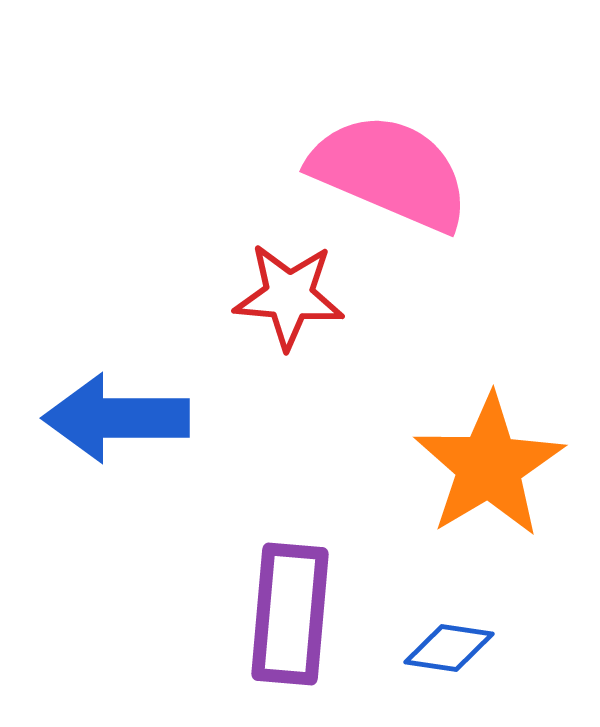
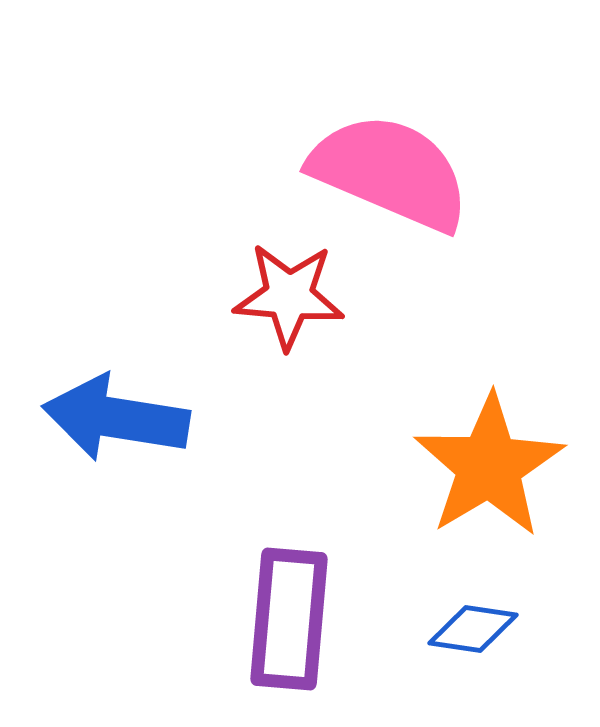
blue arrow: rotated 9 degrees clockwise
purple rectangle: moved 1 px left, 5 px down
blue diamond: moved 24 px right, 19 px up
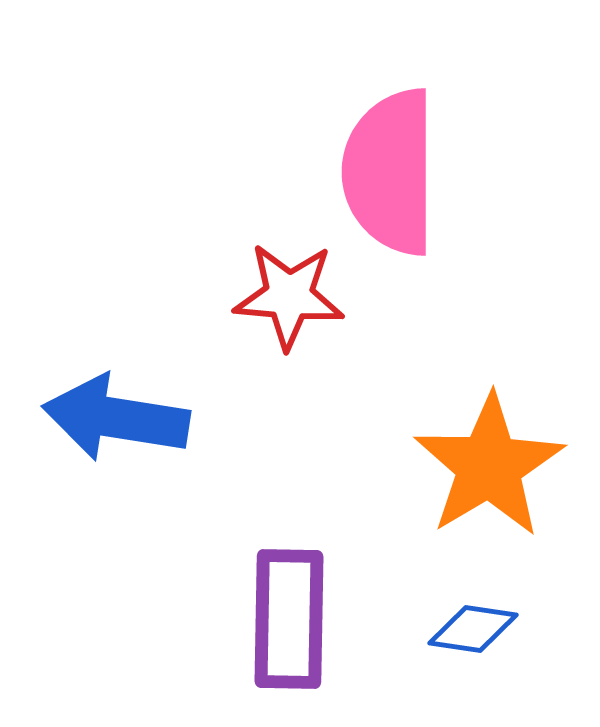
pink semicircle: rotated 113 degrees counterclockwise
purple rectangle: rotated 4 degrees counterclockwise
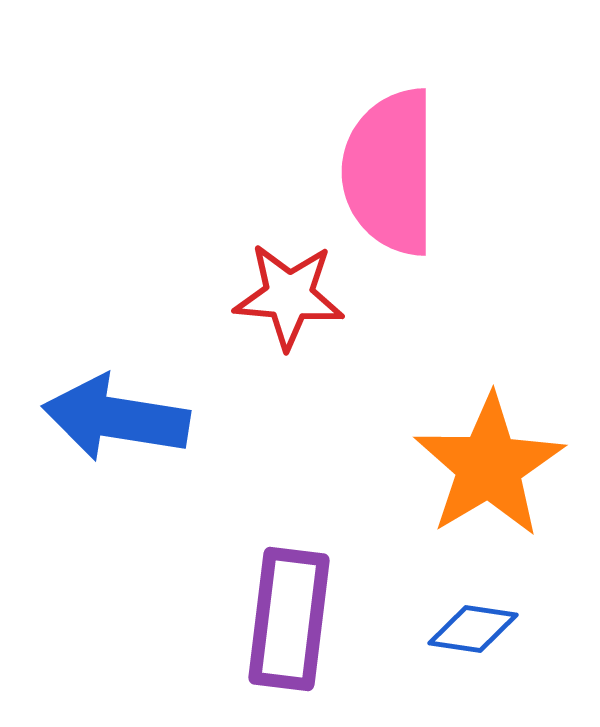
purple rectangle: rotated 6 degrees clockwise
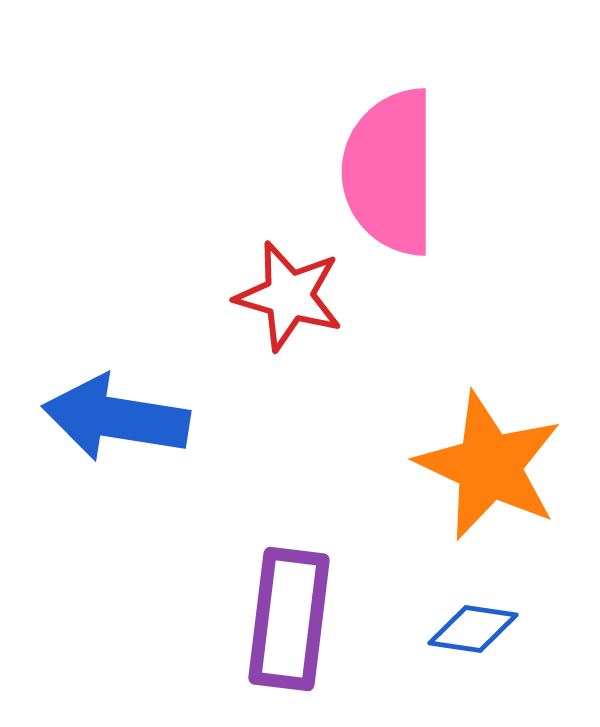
red star: rotated 11 degrees clockwise
orange star: rotated 16 degrees counterclockwise
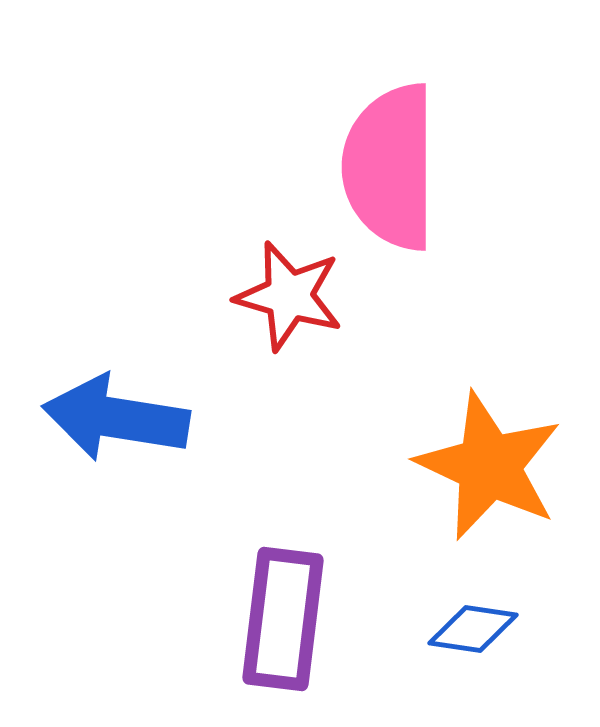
pink semicircle: moved 5 px up
purple rectangle: moved 6 px left
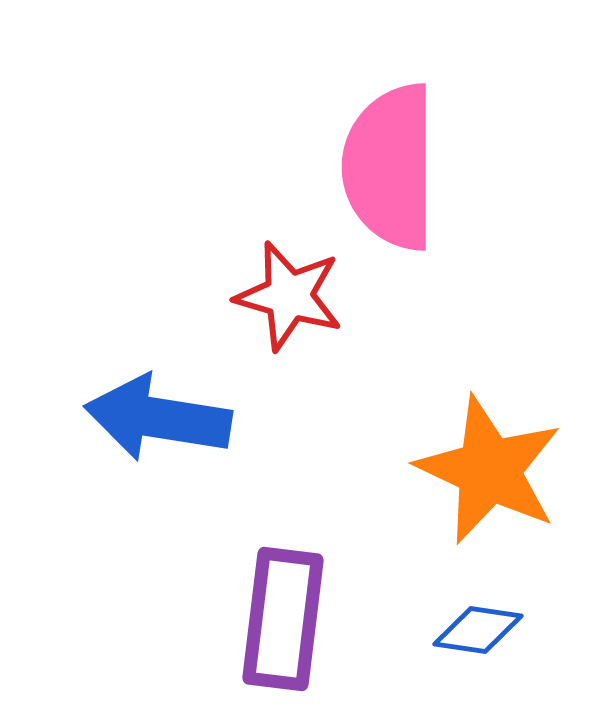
blue arrow: moved 42 px right
orange star: moved 4 px down
blue diamond: moved 5 px right, 1 px down
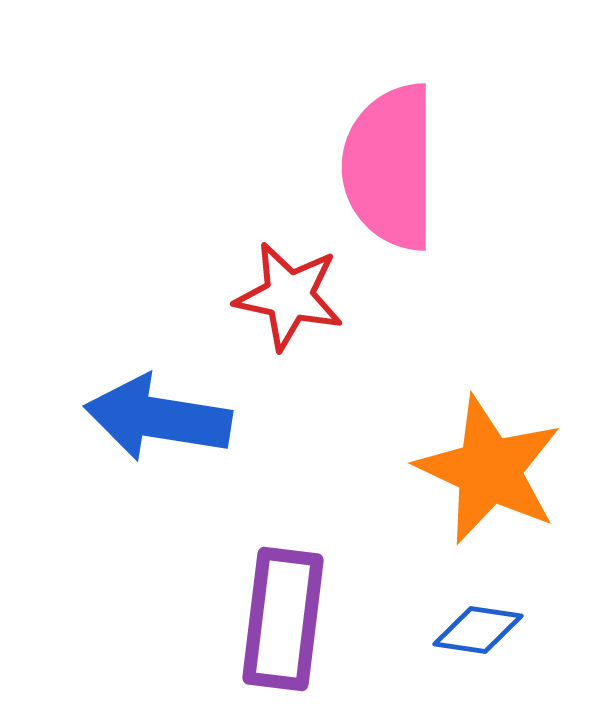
red star: rotated 4 degrees counterclockwise
